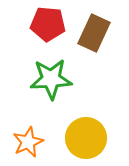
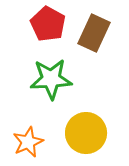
red pentagon: rotated 24 degrees clockwise
yellow circle: moved 5 px up
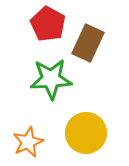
brown rectangle: moved 6 px left, 10 px down
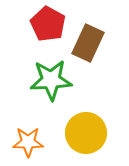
green star: moved 1 px down
orange star: rotated 24 degrees clockwise
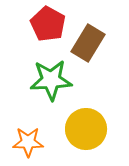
brown rectangle: rotated 6 degrees clockwise
yellow circle: moved 4 px up
